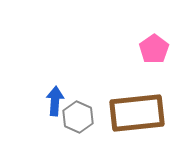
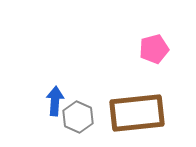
pink pentagon: rotated 20 degrees clockwise
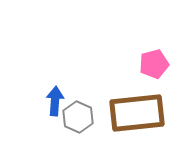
pink pentagon: moved 15 px down
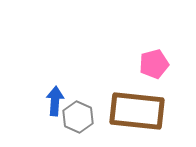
brown rectangle: moved 2 px up; rotated 12 degrees clockwise
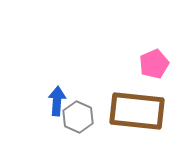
pink pentagon: rotated 8 degrees counterclockwise
blue arrow: moved 2 px right
